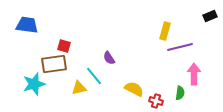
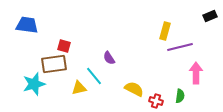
pink arrow: moved 2 px right, 1 px up
green semicircle: moved 3 px down
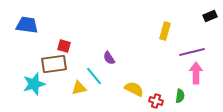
purple line: moved 12 px right, 5 px down
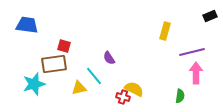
red cross: moved 33 px left, 4 px up
